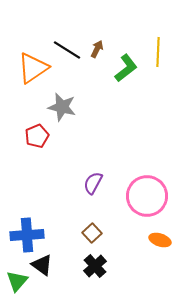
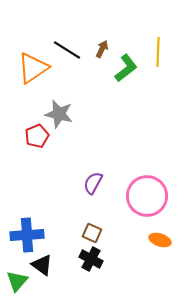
brown arrow: moved 5 px right
gray star: moved 3 px left, 7 px down
brown square: rotated 24 degrees counterclockwise
black cross: moved 4 px left, 7 px up; rotated 20 degrees counterclockwise
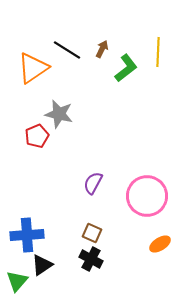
orange ellipse: moved 4 px down; rotated 50 degrees counterclockwise
black triangle: rotated 50 degrees clockwise
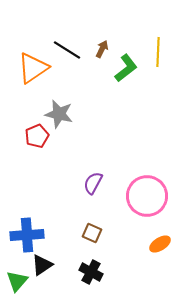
black cross: moved 13 px down
